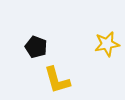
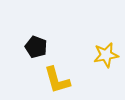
yellow star: moved 1 px left, 11 px down
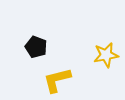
yellow L-shape: rotated 92 degrees clockwise
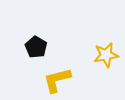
black pentagon: rotated 10 degrees clockwise
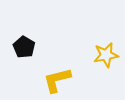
black pentagon: moved 12 px left
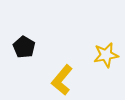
yellow L-shape: moved 5 px right; rotated 36 degrees counterclockwise
